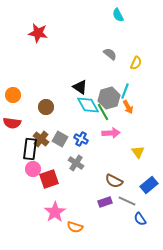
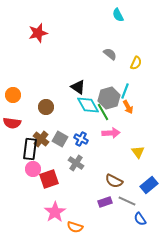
red star: rotated 24 degrees counterclockwise
black triangle: moved 2 px left
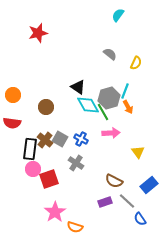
cyan semicircle: rotated 64 degrees clockwise
brown cross: moved 4 px right, 1 px down
gray line: rotated 18 degrees clockwise
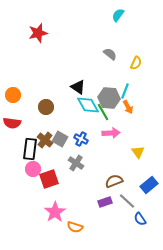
gray hexagon: rotated 20 degrees clockwise
brown semicircle: rotated 132 degrees clockwise
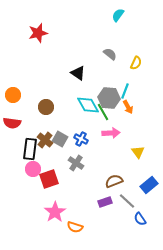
black triangle: moved 14 px up
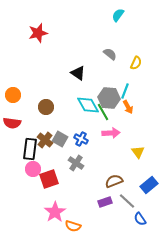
orange semicircle: moved 2 px left, 1 px up
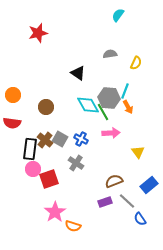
gray semicircle: rotated 48 degrees counterclockwise
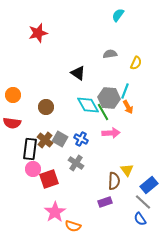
yellow triangle: moved 11 px left, 18 px down
brown semicircle: rotated 114 degrees clockwise
gray line: moved 16 px right, 1 px down
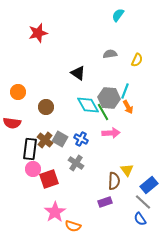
yellow semicircle: moved 1 px right, 3 px up
orange circle: moved 5 px right, 3 px up
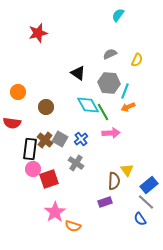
gray semicircle: rotated 16 degrees counterclockwise
gray hexagon: moved 15 px up
orange arrow: rotated 96 degrees clockwise
blue cross: rotated 24 degrees clockwise
gray line: moved 3 px right
